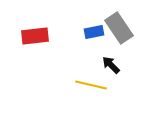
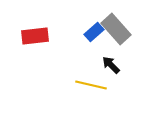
gray rectangle: moved 3 px left, 1 px down; rotated 8 degrees counterclockwise
blue rectangle: rotated 30 degrees counterclockwise
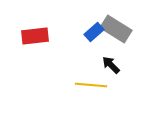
gray rectangle: rotated 16 degrees counterclockwise
yellow line: rotated 8 degrees counterclockwise
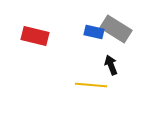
blue rectangle: rotated 54 degrees clockwise
red rectangle: rotated 20 degrees clockwise
black arrow: rotated 24 degrees clockwise
